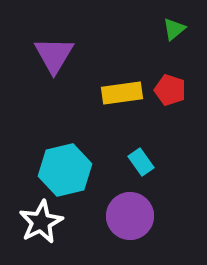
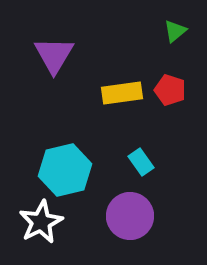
green triangle: moved 1 px right, 2 px down
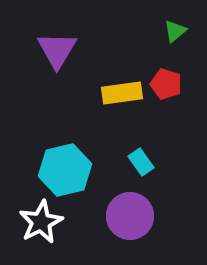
purple triangle: moved 3 px right, 5 px up
red pentagon: moved 4 px left, 6 px up
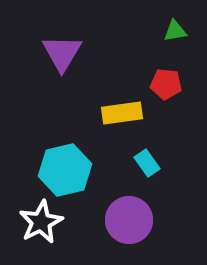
green triangle: rotated 30 degrees clockwise
purple triangle: moved 5 px right, 3 px down
red pentagon: rotated 12 degrees counterclockwise
yellow rectangle: moved 20 px down
cyan rectangle: moved 6 px right, 1 px down
purple circle: moved 1 px left, 4 px down
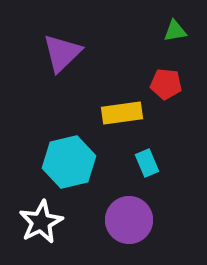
purple triangle: rotated 15 degrees clockwise
cyan rectangle: rotated 12 degrees clockwise
cyan hexagon: moved 4 px right, 8 px up
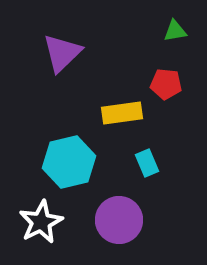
purple circle: moved 10 px left
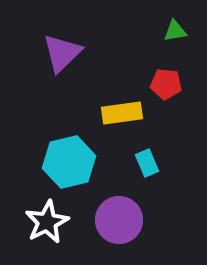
white star: moved 6 px right
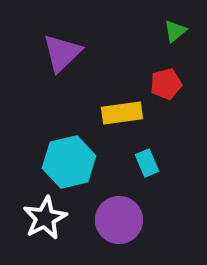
green triangle: rotated 30 degrees counterclockwise
red pentagon: rotated 20 degrees counterclockwise
white star: moved 2 px left, 4 px up
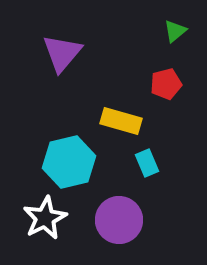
purple triangle: rotated 6 degrees counterclockwise
yellow rectangle: moved 1 px left, 8 px down; rotated 24 degrees clockwise
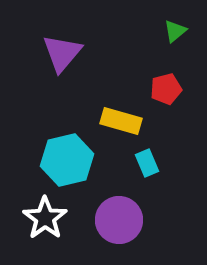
red pentagon: moved 5 px down
cyan hexagon: moved 2 px left, 2 px up
white star: rotated 9 degrees counterclockwise
